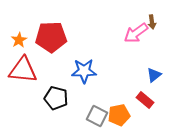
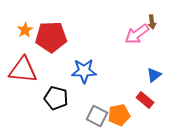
pink arrow: moved 1 px right, 1 px down
orange star: moved 6 px right, 10 px up
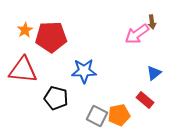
blue triangle: moved 2 px up
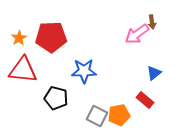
orange star: moved 6 px left, 8 px down
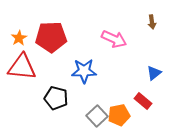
pink arrow: moved 23 px left, 5 px down; rotated 120 degrees counterclockwise
red triangle: moved 1 px left, 3 px up
red rectangle: moved 2 px left, 1 px down
gray square: rotated 20 degrees clockwise
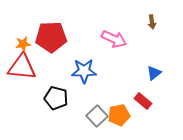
orange star: moved 4 px right, 6 px down; rotated 21 degrees clockwise
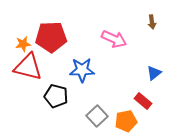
red triangle: moved 6 px right; rotated 8 degrees clockwise
blue star: moved 2 px left, 1 px up
black pentagon: moved 2 px up
orange pentagon: moved 7 px right, 6 px down
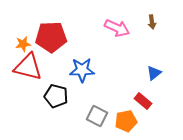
pink arrow: moved 3 px right, 11 px up
gray square: rotated 20 degrees counterclockwise
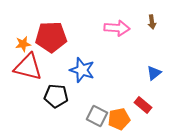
pink arrow: rotated 20 degrees counterclockwise
blue star: rotated 20 degrees clockwise
black pentagon: rotated 10 degrees counterclockwise
red rectangle: moved 4 px down
orange pentagon: moved 7 px left, 2 px up
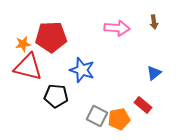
brown arrow: moved 2 px right
